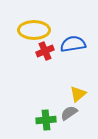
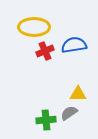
yellow ellipse: moved 3 px up
blue semicircle: moved 1 px right, 1 px down
yellow triangle: rotated 42 degrees clockwise
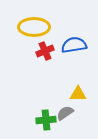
gray semicircle: moved 4 px left
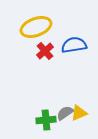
yellow ellipse: moved 2 px right; rotated 20 degrees counterclockwise
red cross: rotated 18 degrees counterclockwise
yellow triangle: moved 1 px right, 19 px down; rotated 24 degrees counterclockwise
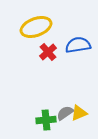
blue semicircle: moved 4 px right
red cross: moved 3 px right, 1 px down
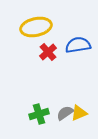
yellow ellipse: rotated 8 degrees clockwise
green cross: moved 7 px left, 6 px up; rotated 12 degrees counterclockwise
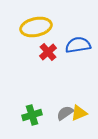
green cross: moved 7 px left, 1 px down
